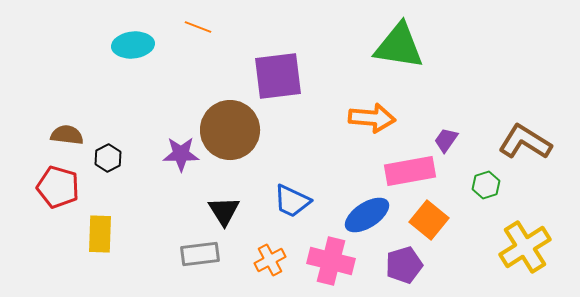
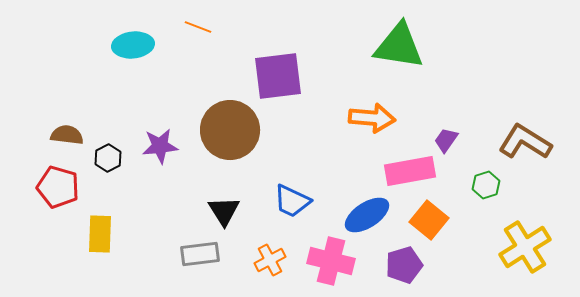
purple star: moved 21 px left, 8 px up; rotated 6 degrees counterclockwise
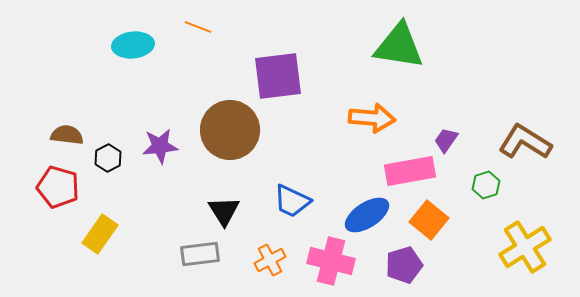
yellow rectangle: rotated 33 degrees clockwise
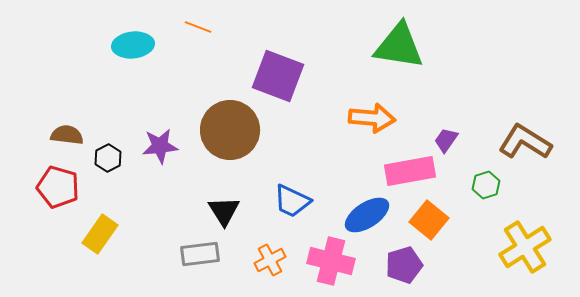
purple square: rotated 28 degrees clockwise
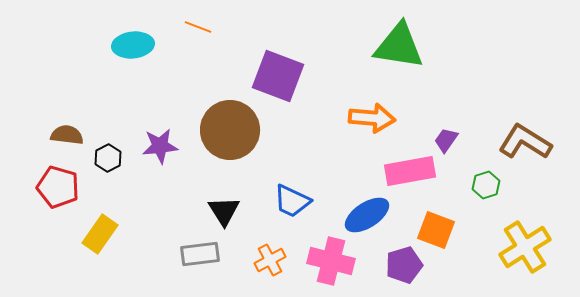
orange square: moved 7 px right, 10 px down; rotated 18 degrees counterclockwise
